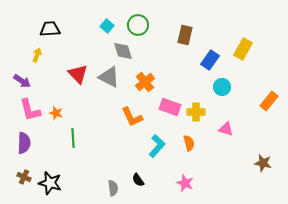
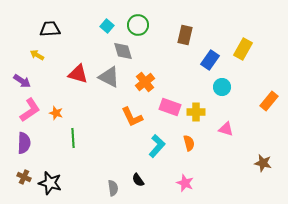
yellow arrow: rotated 80 degrees counterclockwise
red triangle: rotated 30 degrees counterclockwise
pink L-shape: rotated 110 degrees counterclockwise
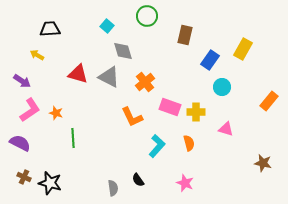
green circle: moved 9 px right, 9 px up
purple semicircle: moved 4 px left; rotated 65 degrees counterclockwise
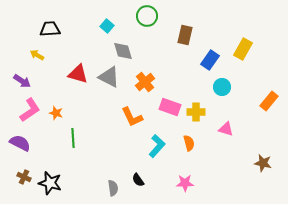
pink star: rotated 24 degrees counterclockwise
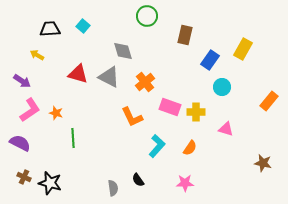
cyan square: moved 24 px left
orange semicircle: moved 1 px right, 5 px down; rotated 49 degrees clockwise
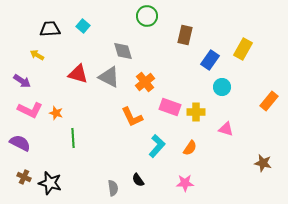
pink L-shape: rotated 60 degrees clockwise
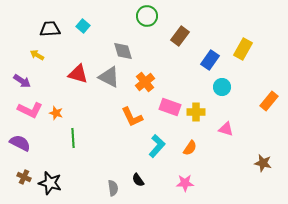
brown rectangle: moved 5 px left, 1 px down; rotated 24 degrees clockwise
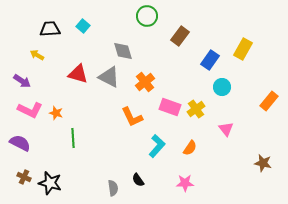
yellow cross: moved 3 px up; rotated 36 degrees counterclockwise
pink triangle: rotated 35 degrees clockwise
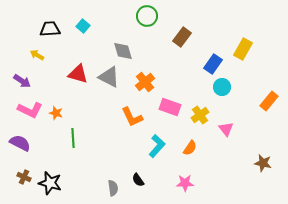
brown rectangle: moved 2 px right, 1 px down
blue rectangle: moved 3 px right, 4 px down
yellow cross: moved 4 px right, 6 px down
